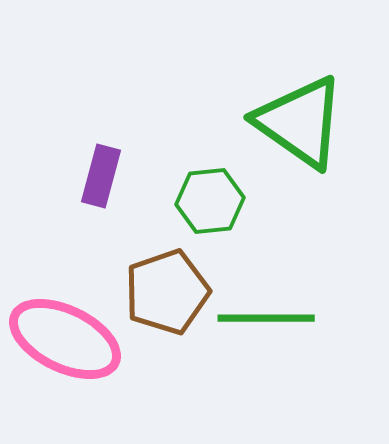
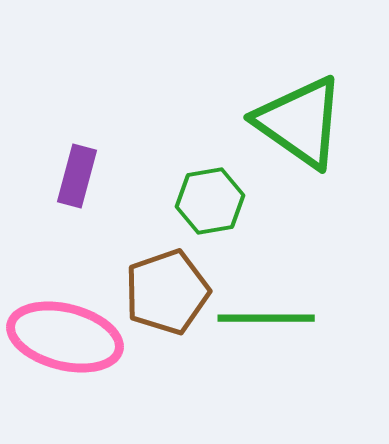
purple rectangle: moved 24 px left
green hexagon: rotated 4 degrees counterclockwise
pink ellipse: moved 2 px up; rotated 12 degrees counterclockwise
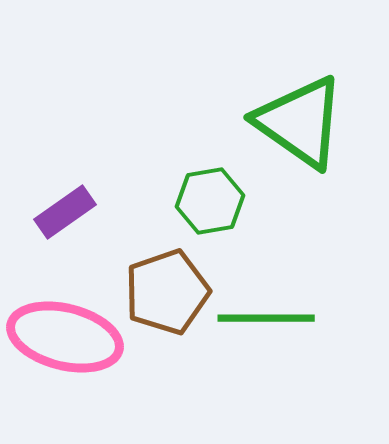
purple rectangle: moved 12 px left, 36 px down; rotated 40 degrees clockwise
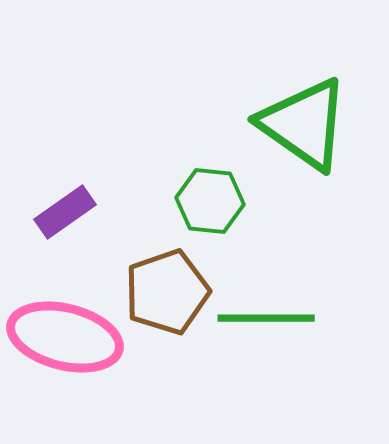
green triangle: moved 4 px right, 2 px down
green hexagon: rotated 16 degrees clockwise
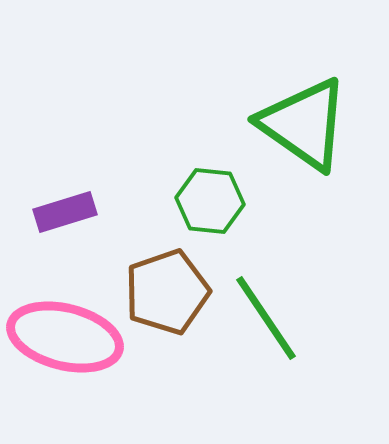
purple rectangle: rotated 18 degrees clockwise
green line: rotated 56 degrees clockwise
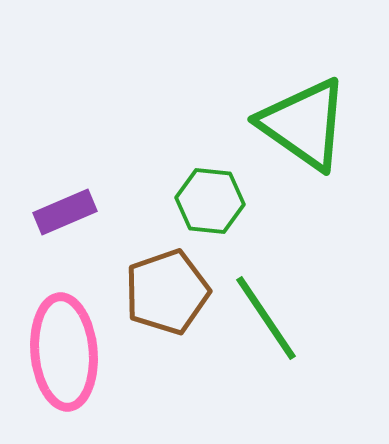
purple rectangle: rotated 6 degrees counterclockwise
pink ellipse: moved 1 px left, 15 px down; rotated 71 degrees clockwise
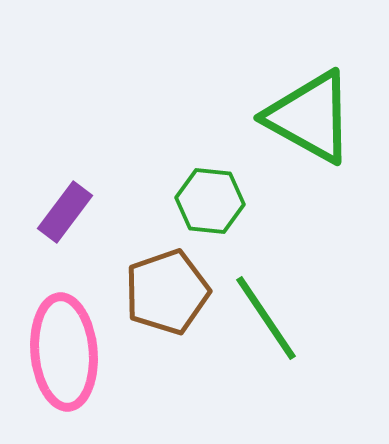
green triangle: moved 6 px right, 7 px up; rotated 6 degrees counterclockwise
purple rectangle: rotated 30 degrees counterclockwise
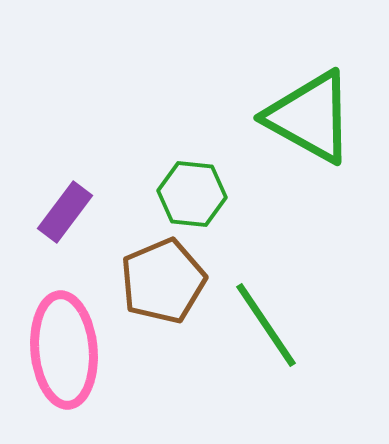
green hexagon: moved 18 px left, 7 px up
brown pentagon: moved 4 px left, 11 px up; rotated 4 degrees counterclockwise
green line: moved 7 px down
pink ellipse: moved 2 px up
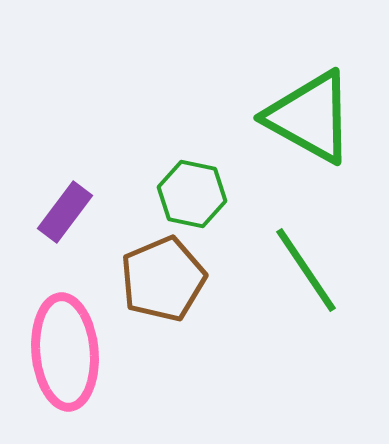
green hexagon: rotated 6 degrees clockwise
brown pentagon: moved 2 px up
green line: moved 40 px right, 55 px up
pink ellipse: moved 1 px right, 2 px down
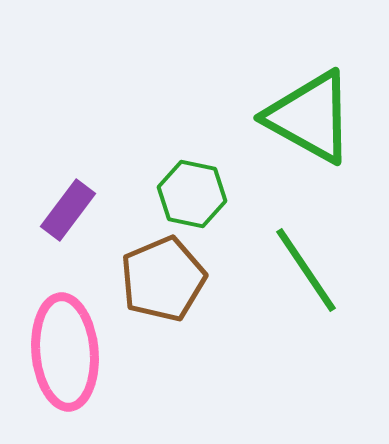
purple rectangle: moved 3 px right, 2 px up
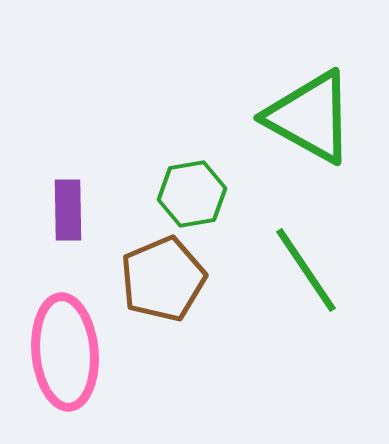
green hexagon: rotated 22 degrees counterclockwise
purple rectangle: rotated 38 degrees counterclockwise
